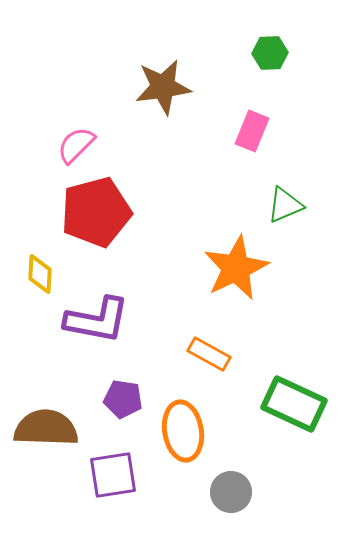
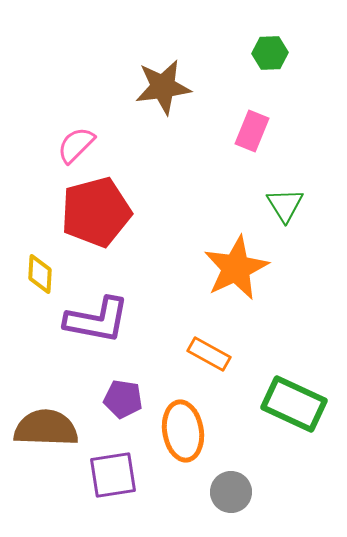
green triangle: rotated 39 degrees counterclockwise
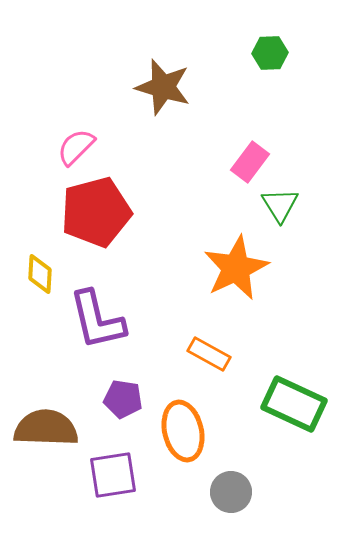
brown star: rotated 24 degrees clockwise
pink rectangle: moved 2 px left, 31 px down; rotated 15 degrees clockwise
pink semicircle: moved 2 px down
green triangle: moved 5 px left
purple L-shape: rotated 66 degrees clockwise
orange ellipse: rotated 4 degrees counterclockwise
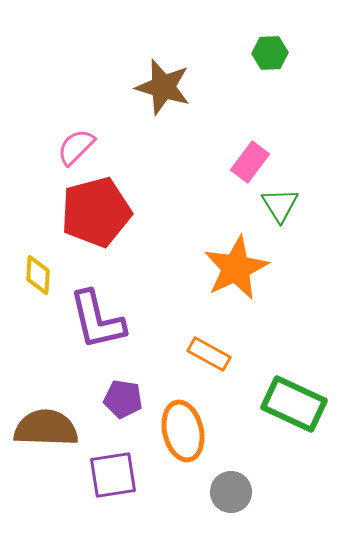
yellow diamond: moved 2 px left, 1 px down
